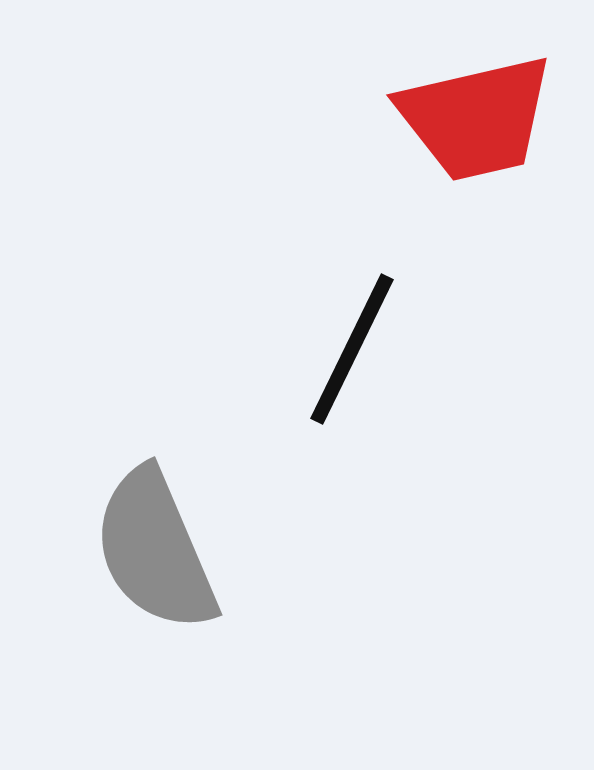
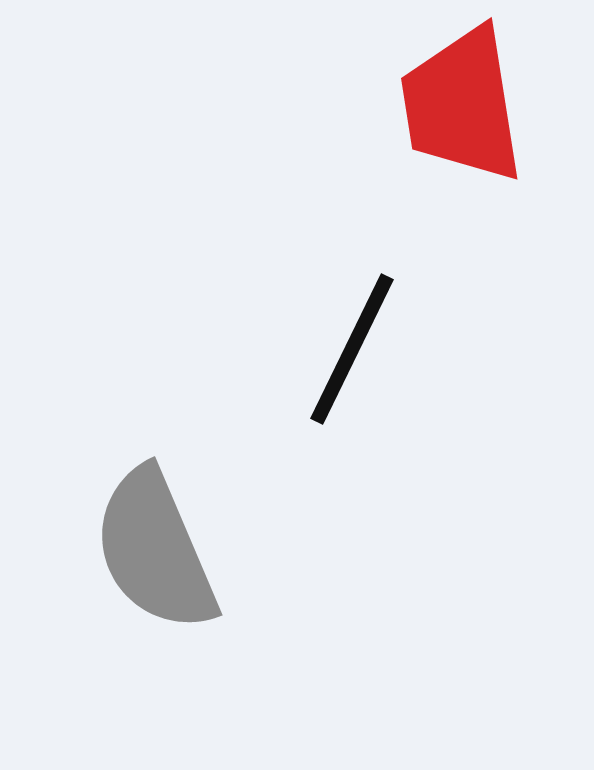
red trapezoid: moved 14 px left, 13 px up; rotated 94 degrees clockwise
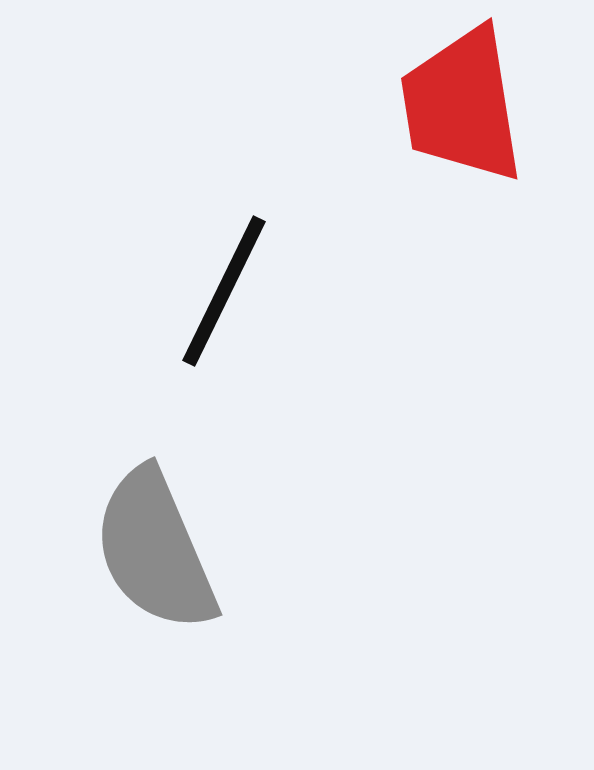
black line: moved 128 px left, 58 px up
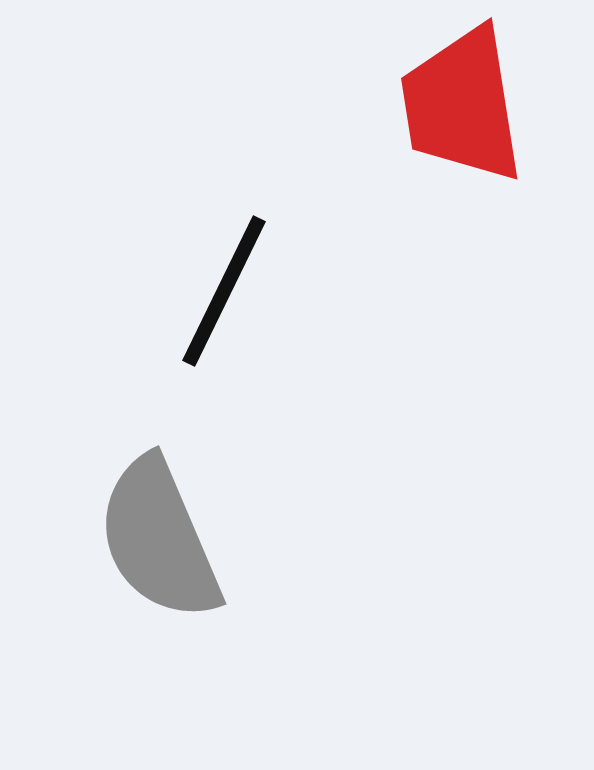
gray semicircle: moved 4 px right, 11 px up
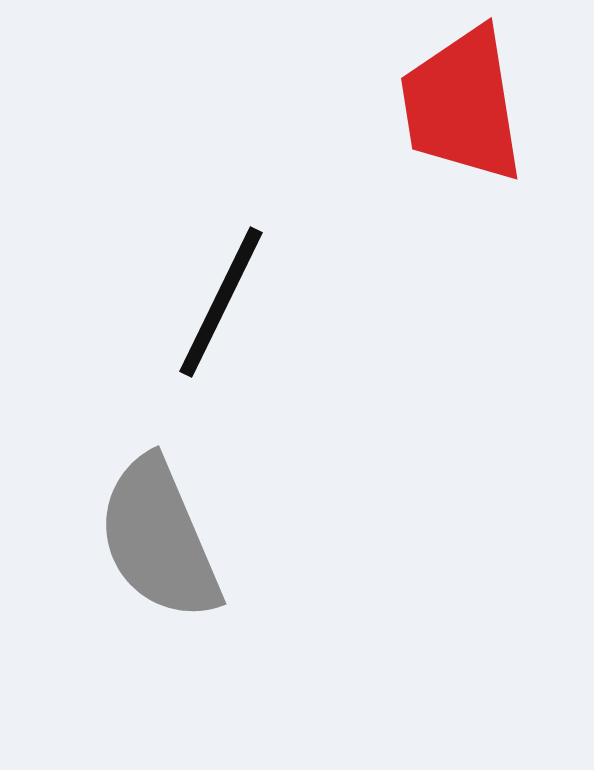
black line: moved 3 px left, 11 px down
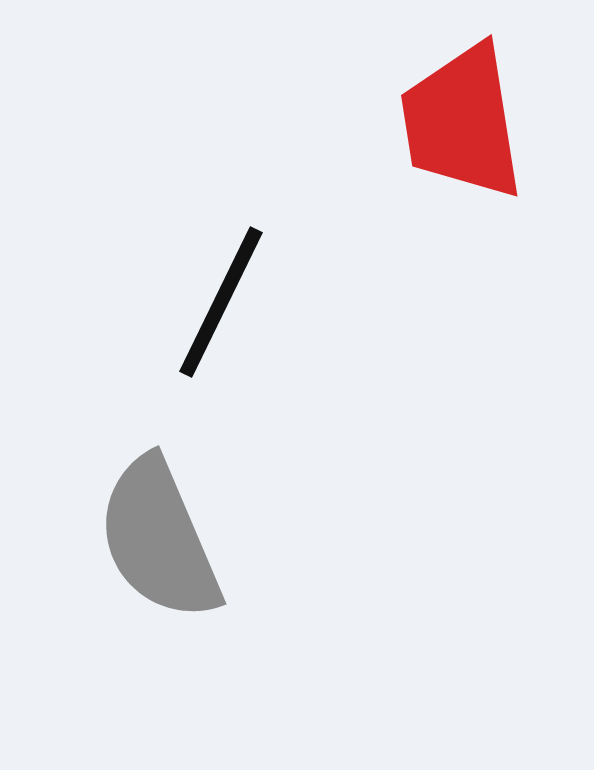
red trapezoid: moved 17 px down
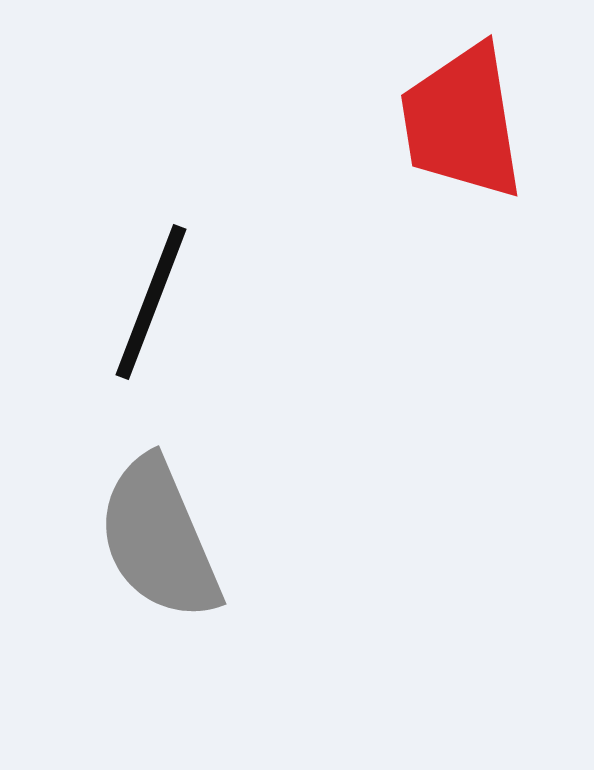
black line: moved 70 px left; rotated 5 degrees counterclockwise
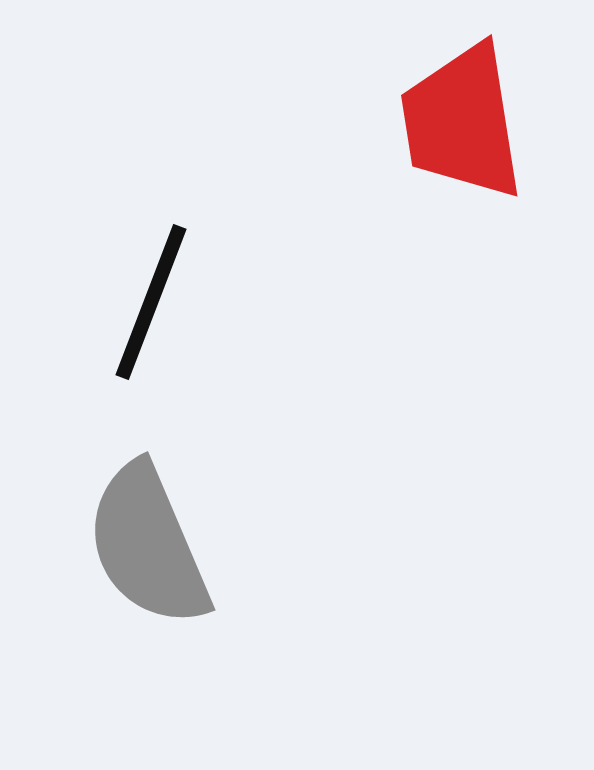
gray semicircle: moved 11 px left, 6 px down
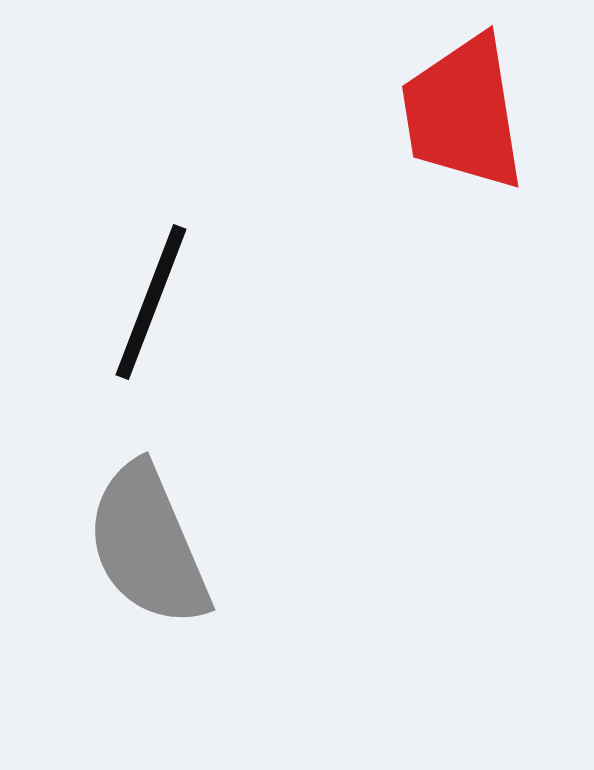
red trapezoid: moved 1 px right, 9 px up
